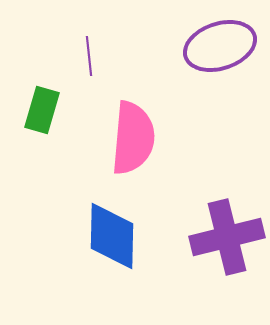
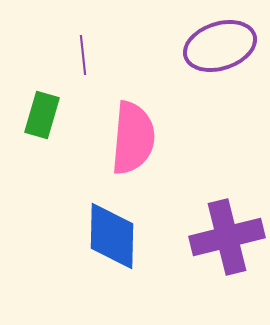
purple line: moved 6 px left, 1 px up
green rectangle: moved 5 px down
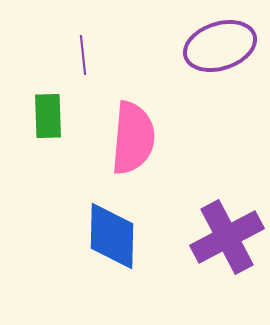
green rectangle: moved 6 px right, 1 px down; rotated 18 degrees counterclockwise
purple cross: rotated 14 degrees counterclockwise
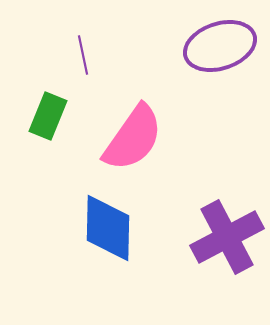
purple line: rotated 6 degrees counterclockwise
green rectangle: rotated 24 degrees clockwise
pink semicircle: rotated 30 degrees clockwise
blue diamond: moved 4 px left, 8 px up
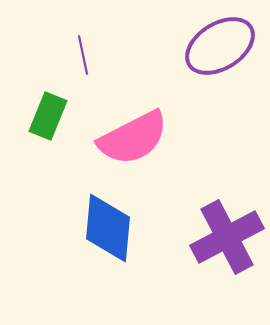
purple ellipse: rotated 14 degrees counterclockwise
pink semicircle: rotated 28 degrees clockwise
blue diamond: rotated 4 degrees clockwise
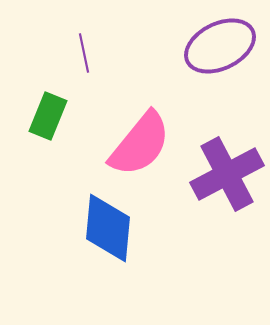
purple ellipse: rotated 6 degrees clockwise
purple line: moved 1 px right, 2 px up
pink semicircle: moved 7 px right, 6 px down; rotated 24 degrees counterclockwise
purple cross: moved 63 px up
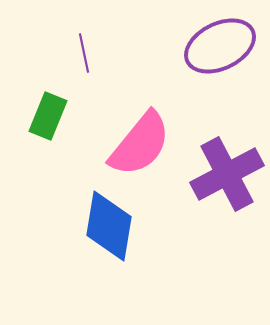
blue diamond: moved 1 px right, 2 px up; rotated 4 degrees clockwise
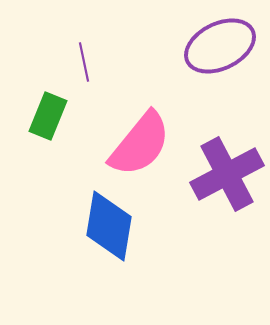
purple line: moved 9 px down
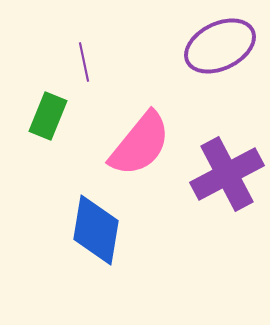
blue diamond: moved 13 px left, 4 px down
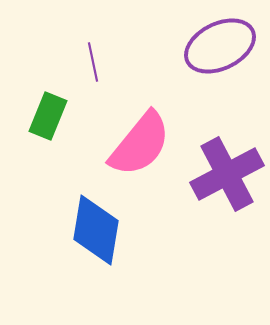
purple line: moved 9 px right
